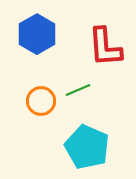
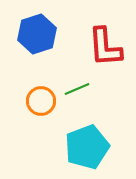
blue hexagon: rotated 12 degrees clockwise
green line: moved 1 px left, 1 px up
cyan pentagon: rotated 27 degrees clockwise
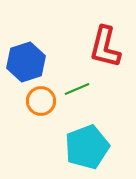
blue hexagon: moved 11 px left, 28 px down
red L-shape: rotated 18 degrees clockwise
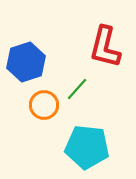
green line: rotated 25 degrees counterclockwise
orange circle: moved 3 px right, 4 px down
cyan pentagon: rotated 27 degrees clockwise
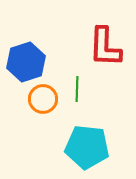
red L-shape: rotated 12 degrees counterclockwise
green line: rotated 40 degrees counterclockwise
orange circle: moved 1 px left, 6 px up
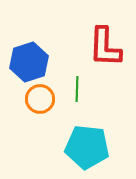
blue hexagon: moved 3 px right
orange circle: moved 3 px left
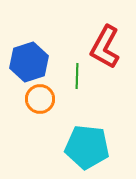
red L-shape: rotated 27 degrees clockwise
green line: moved 13 px up
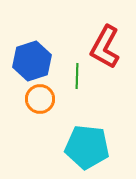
blue hexagon: moved 3 px right, 1 px up
